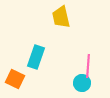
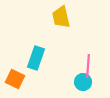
cyan rectangle: moved 1 px down
cyan circle: moved 1 px right, 1 px up
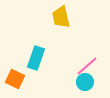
pink line: moved 1 px left; rotated 45 degrees clockwise
cyan circle: moved 2 px right
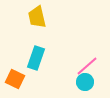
yellow trapezoid: moved 24 px left
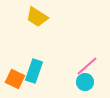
yellow trapezoid: rotated 45 degrees counterclockwise
cyan rectangle: moved 2 px left, 13 px down
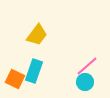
yellow trapezoid: moved 18 px down; rotated 85 degrees counterclockwise
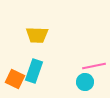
yellow trapezoid: rotated 55 degrees clockwise
pink line: moved 7 px right; rotated 30 degrees clockwise
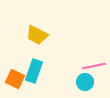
yellow trapezoid: rotated 25 degrees clockwise
